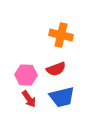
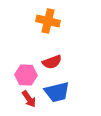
orange cross: moved 13 px left, 14 px up
red semicircle: moved 4 px left, 7 px up
blue trapezoid: moved 5 px left, 5 px up
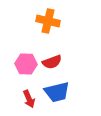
pink hexagon: moved 11 px up
red arrow: rotated 12 degrees clockwise
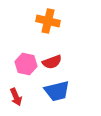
pink hexagon: rotated 10 degrees clockwise
blue trapezoid: moved 1 px up
red arrow: moved 13 px left, 2 px up
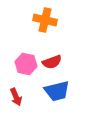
orange cross: moved 3 px left, 1 px up
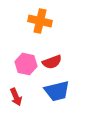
orange cross: moved 5 px left, 1 px down
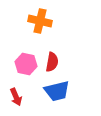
red semicircle: rotated 60 degrees counterclockwise
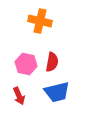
blue trapezoid: moved 1 px down
red arrow: moved 3 px right, 1 px up
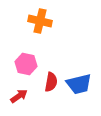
red semicircle: moved 1 px left, 20 px down
blue trapezoid: moved 22 px right, 8 px up
red arrow: rotated 102 degrees counterclockwise
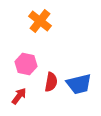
orange cross: rotated 25 degrees clockwise
red arrow: rotated 18 degrees counterclockwise
